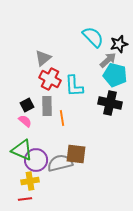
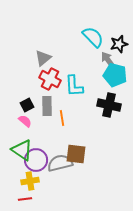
gray arrow: rotated 84 degrees counterclockwise
black cross: moved 1 px left, 2 px down
green triangle: rotated 10 degrees clockwise
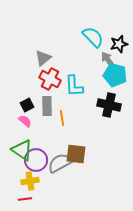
gray semicircle: rotated 15 degrees counterclockwise
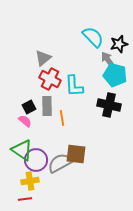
black square: moved 2 px right, 2 px down
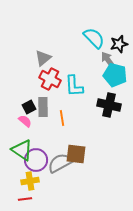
cyan semicircle: moved 1 px right, 1 px down
gray rectangle: moved 4 px left, 1 px down
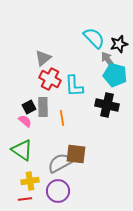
black cross: moved 2 px left
purple circle: moved 22 px right, 31 px down
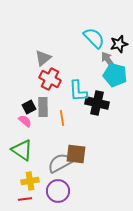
cyan L-shape: moved 4 px right, 5 px down
black cross: moved 10 px left, 2 px up
